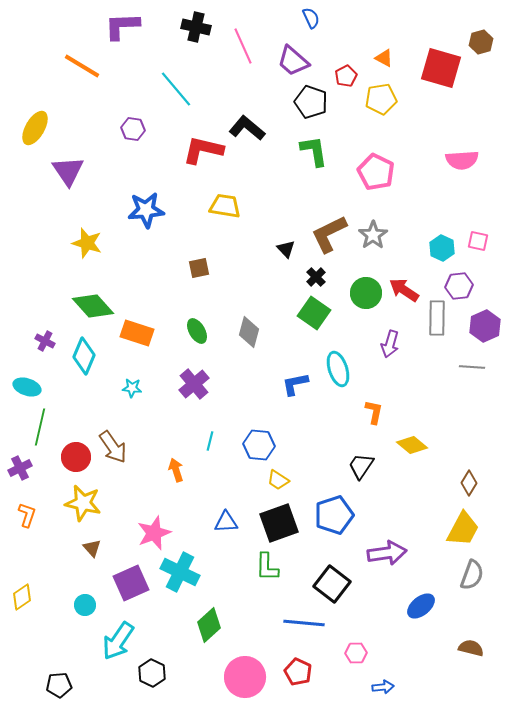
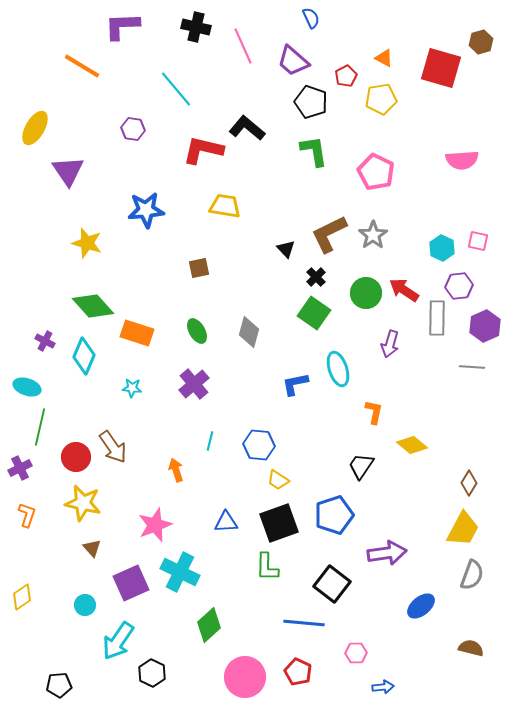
pink star at (154, 533): moved 1 px right, 8 px up
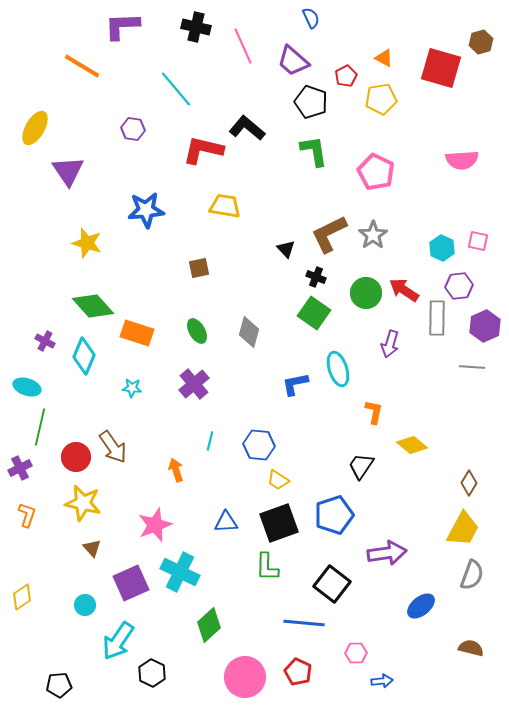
black cross at (316, 277): rotated 24 degrees counterclockwise
blue arrow at (383, 687): moved 1 px left, 6 px up
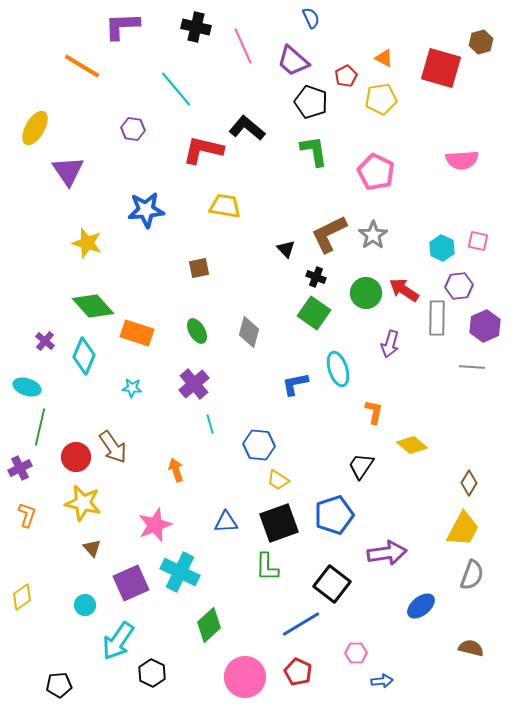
purple cross at (45, 341): rotated 12 degrees clockwise
cyan line at (210, 441): moved 17 px up; rotated 30 degrees counterclockwise
blue line at (304, 623): moved 3 px left, 1 px down; rotated 36 degrees counterclockwise
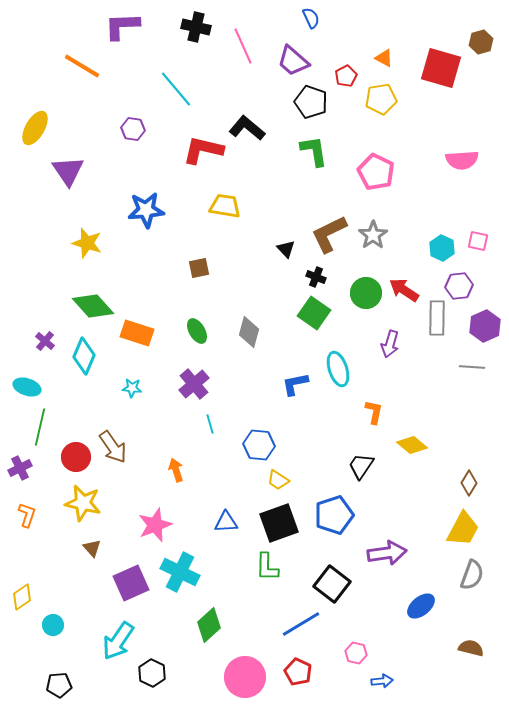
cyan circle at (85, 605): moved 32 px left, 20 px down
pink hexagon at (356, 653): rotated 15 degrees clockwise
